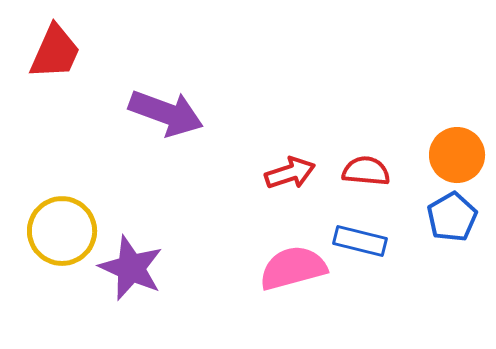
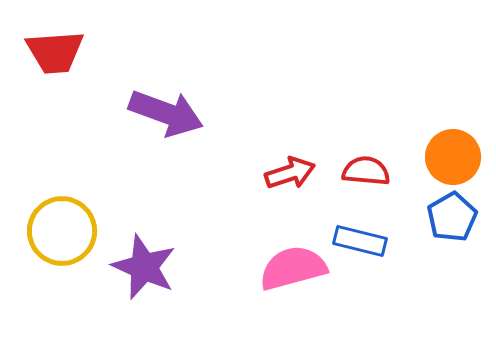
red trapezoid: rotated 62 degrees clockwise
orange circle: moved 4 px left, 2 px down
purple star: moved 13 px right, 1 px up
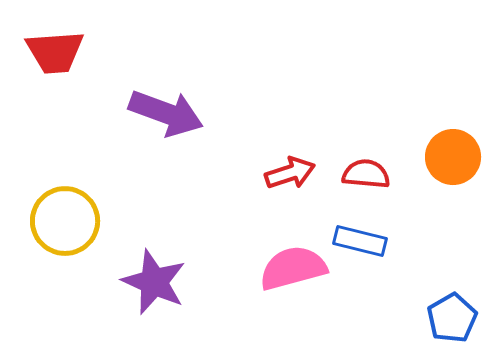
red semicircle: moved 3 px down
blue pentagon: moved 101 px down
yellow circle: moved 3 px right, 10 px up
purple star: moved 10 px right, 15 px down
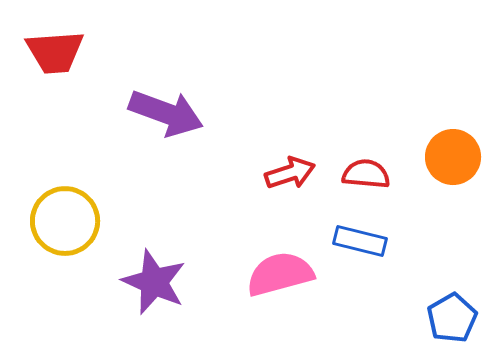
pink semicircle: moved 13 px left, 6 px down
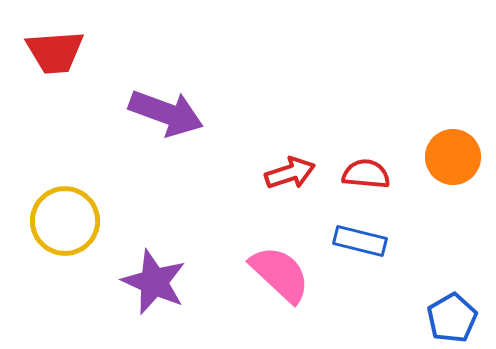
pink semicircle: rotated 58 degrees clockwise
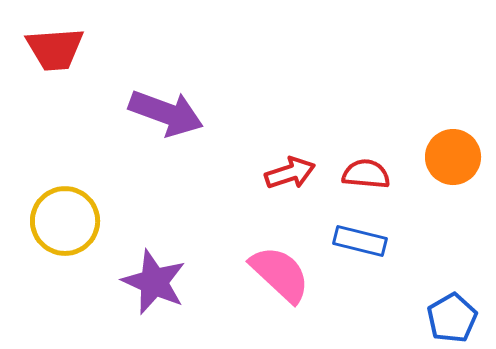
red trapezoid: moved 3 px up
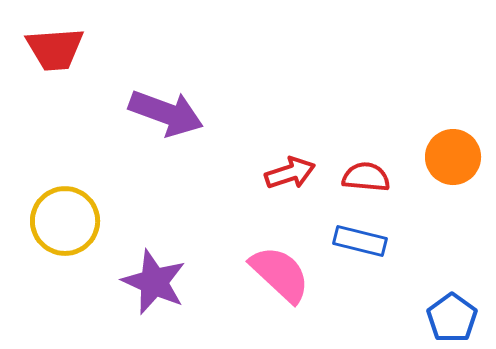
red semicircle: moved 3 px down
blue pentagon: rotated 6 degrees counterclockwise
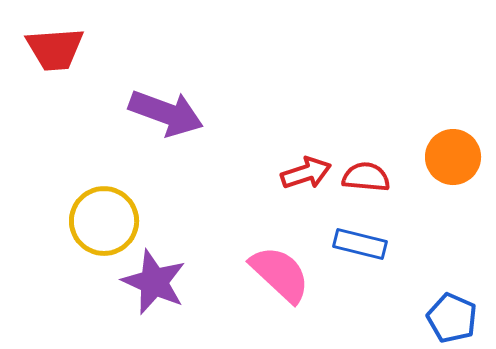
red arrow: moved 16 px right
yellow circle: moved 39 px right
blue rectangle: moved 3 px down
blue pentagon: rotated 12 degrees counterclockwise
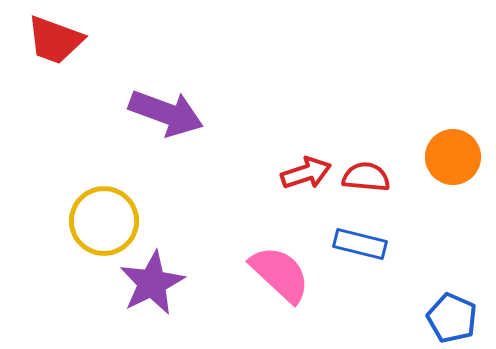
red trapezoid: moved 9 px up; rotated 24 degrees clockwise
purple star: moved 2 px left, 1 px down; rotated 22 degrees clockwise
